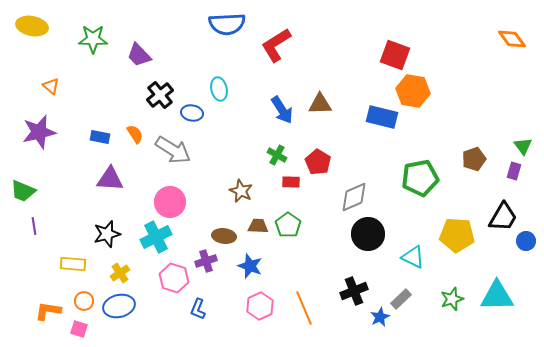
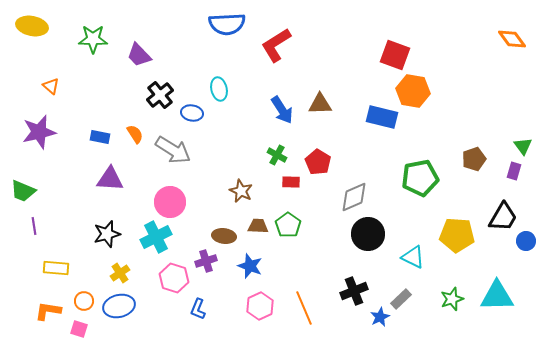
yellow rectangle at (73, 264): moved 17 px left, 4 px down
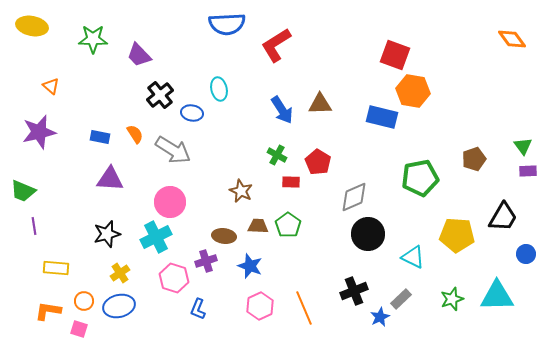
purple rectangle at (514, 171): moved 14 px right; rotated 72 degrees clockwise
blue circle at (526, 241): moved 13 px down
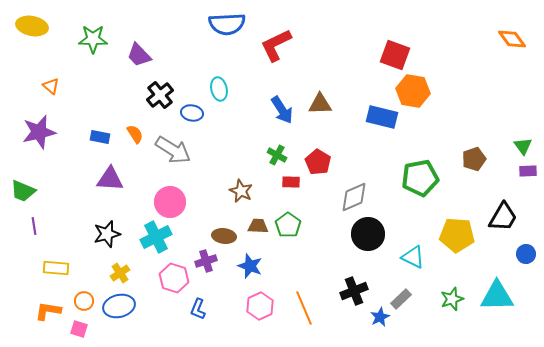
red L-shape at (276, 45): rotated 6 degrees clockwise
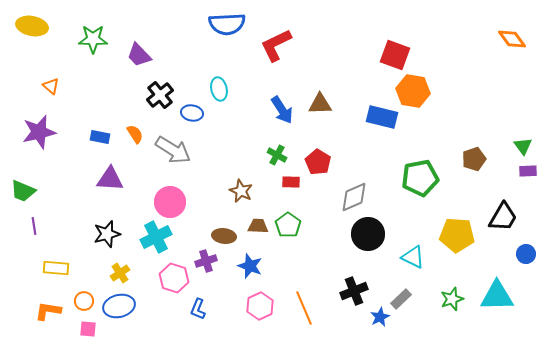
pink square at (79, 329): moved 9 px right; rotated 12 degrees counterclockwise
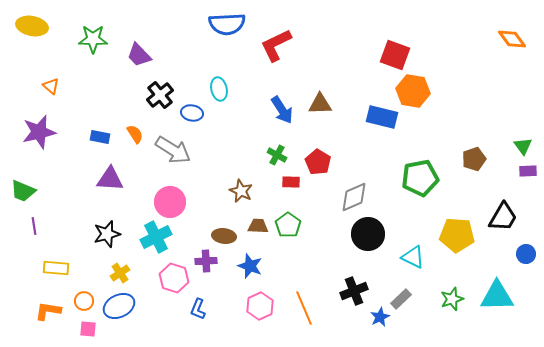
purple cross at (206, 261): rotated 15 degrees clockwise
blue ellipse at (119, 306): rotated 12 degrees counterclockwise
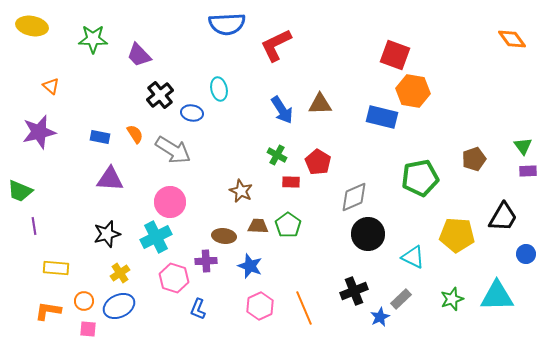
green trapezoid at (23, 191): moved 3 px left
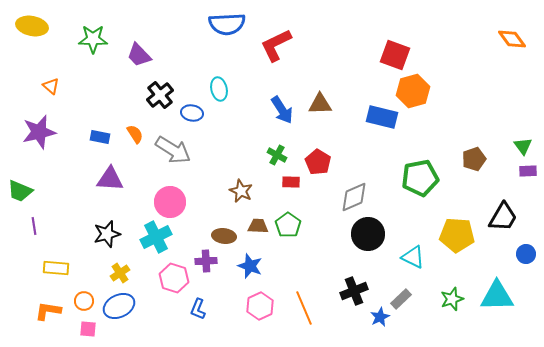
orange hexagon at (413, 91): rotated 24 degrees counterclockwise
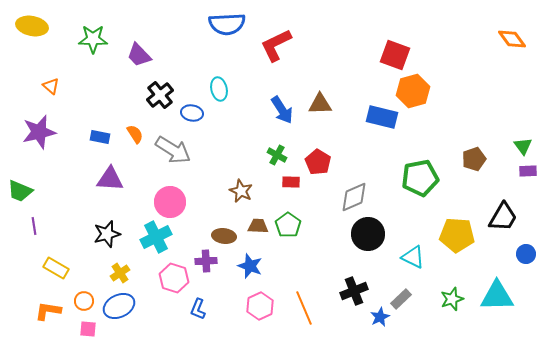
yellow rectangle at (56, 268): rotated 25 degrees clockwise
